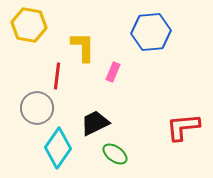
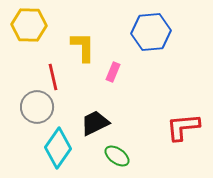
yellow hexagon: rotated 8 degrees counterclockwise
red line: moved 4 px left, 1 px down; rotated 20 degrees counterclockwise
gray circle: moved 1 px up
green ellipse: moved 2 px right, 2 px down
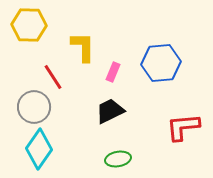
blue hexagon: moved 10 px right, 31 px down
red line: rotated 20 degrees counterclockwise
gray circle: moved 3 px left
black trapezoid: moved 15 px right, 12 px up
cyan diamond: moved 19 px left, 1 px down
green ellipse: moved 1 px right, 3 px down; rotated 45 degrees counterclockwise
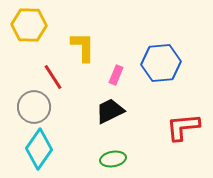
pink rectangle: moved 3 px right, 3 px down
green ellipse: moved 5 px left
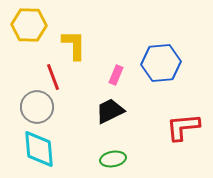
yellow L-shape: moved 9 px left, 2 px up
red line: rotated 12 degrees clockwise
gray circle: moved 3 px right
cyan diamond: rotated 39 degrees counterclockwise
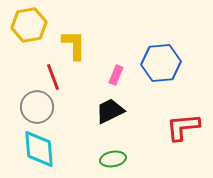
yellow hexagon: rotated 12 degrees counterclockwise
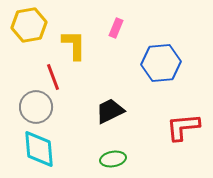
pink rectangle: moved 47 px up
gray circle: moved 1 px left
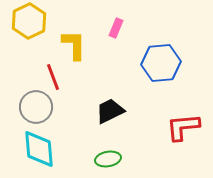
yellow hexagon: moved 4 px up; rotated 16 degrees counterclockwise
green ellipse: moved 5 px left
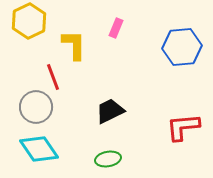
blue hexagon: moved 21 px right, 16 px up
cyan diamond: rotated 30 degrees counterclockwise
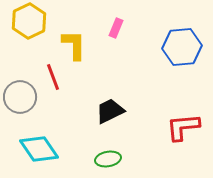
gray circle: moved 16 px left, 10 px up
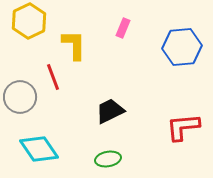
pink rectangle: moved 7 px right
